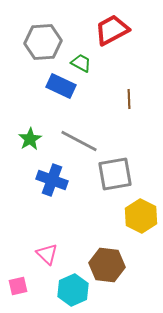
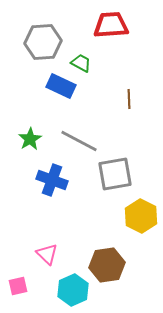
red trapezoid: moved 1 px left, 5 px up; rotated 24 degrees clockwise
brown hexagon: rotated 16 degrees counterclockwise
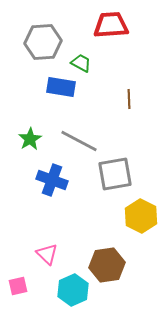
blue rectangle: moved 1 px down; rotated 16 degrees counterclockwise
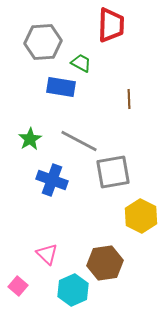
red trapezoid: rotated 96 degrees clockwise
gray square: moved 2 px left, 2 px up
brown hexagon: moved 2 px left, 2 px up
pink square: rotated 36 degrees counterclockwise
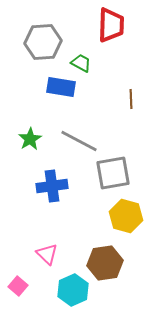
brown line: moved 2 px right
gray square: moved 1 px down
blue cross: moved 6 px down; rotated 28 degrees counterclockwise
yellow hexagon: moved 15 px left; rotated 12 degrees counterclockwise
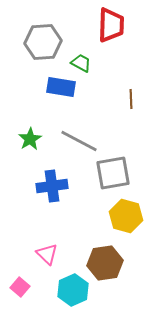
pink square: moved 2 px right, 1 px down
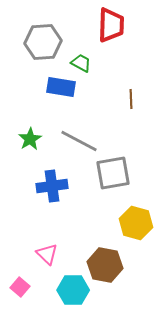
yellow hexagon: moved 10 px right, 7 px down
brown hexagon: moved 2 px down; rotated 20 degrees clockwise
cyan hexagon: rotated 24 degrees clockwise
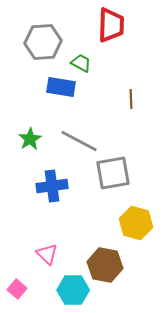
pink square: moved 3 px left, 2 px down
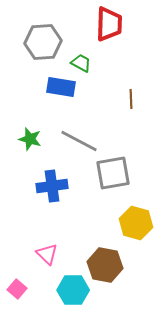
red trapezoid: moved 2 px left, 1 px up
green star: rotated 25 degrees counterclockwise
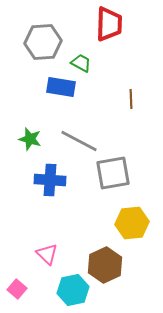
blue cross: moved 2 px left, 6 px up; rotated 12 degrees clockwise
yellow hexagon: moved 4 px left; rotated 20 degrees counterclockwise
brown hexagon: rotated 24 degrees clockwise
cyan hexagon: rotated 12 degrees counterclockwise
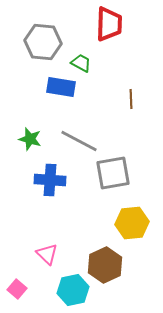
gray hexagon: rotated 9 degrees clockwise
